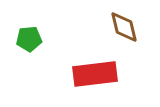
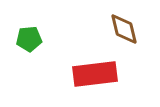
brown diamond: moved 2 px down
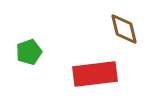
green pentagon: moved 13 px down; rotated 15 degrees counterclockwise
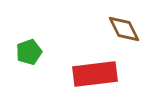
brown diamond: rotated 12 degrees counterclockwise
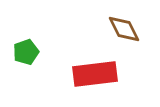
green pentagon: moved 3 px left
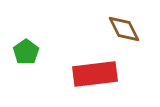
green pentagon: rotated 15 degrees counterclockwise
